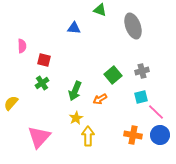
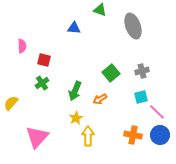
green square: moved 2 px left, 2 px up
pink line: moved 1 px right
pink triangle: moved 2 px left
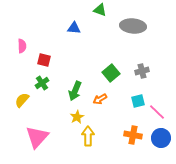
gray ellipse: rotated 65 degrees counterclockwise
cyan square: moved 3 px left, 4 px down
yellow semicircle: moved 11 px right, 3 px up
yellow star: moved 1 px right, 1 px up
blue circle: moved 1 px right, 3 px down
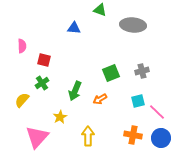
gray ellipse: moved 1 px up
green square: rotated 18 degrees clockwise
yellow star: moved 17 px left
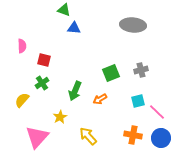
green triangle: moved 36 px left
gray cross: moved 1 px left, 1 px up
yellow arrow: rotated 42 degrees counterclockwise
